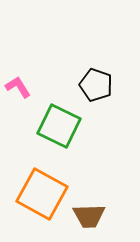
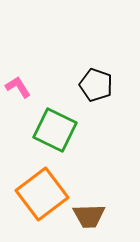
green square: moved 4 px left, 4 px down
orange square: rotated 24 degrees clockwise
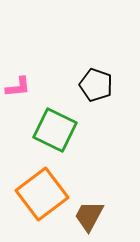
pink L-shape: rotated 116 degrees clockwise
brown trapezoid: rotated 120 degrees clockwise
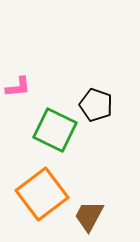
black pentagon: moved 20 px down
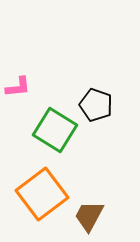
green square: rotated 6 degrees clockwise
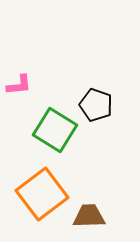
pink L-shape: moved 1 px right, 2 px up
brown trapezoid: rotated 60 degrees clockwise
